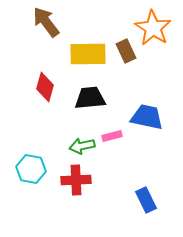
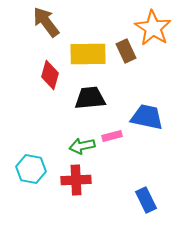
red diamond: moved 5 px right, 12 px up
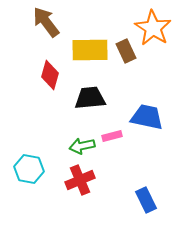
yellow rectangle: moved 2 px right, 4 px up
cyan hexagon: moved 2 px left
red cross: moved 4 px right; rotated 20 degrees counterclockwise
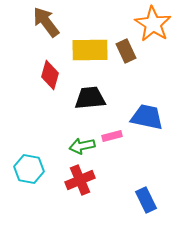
orange star: moved 4 px up
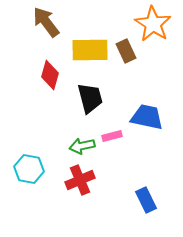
black trapezoid: rotated 80 degrees clockwise
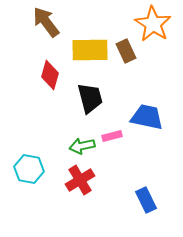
red cross: rotated 8 degrees counterclockwise
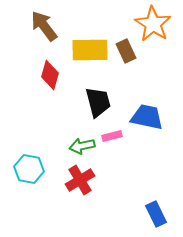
brown arrow: moved 2 px left, 4 px down
black trapezoid: moved 8 px right, 4 px down
blue rectangle: moved 10 px right, 14 px down
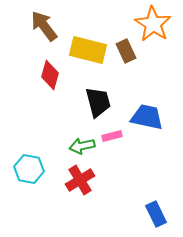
yellow rectangle: moved 2 px left; rotated 15 degrees clockwise
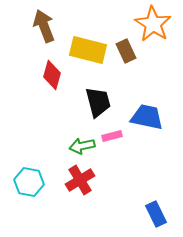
brown arrow: rotated 16 degrees clockwise
red diamond: moved 2 px right
cyan hexagon: moved 13 px down
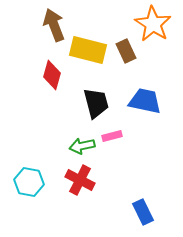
brown arrow: moved 10 px right, 1 px up
black trapezoid: moved 2 px left, 1 px down
blue trapezoid: moved 2 px left, 16 px up
red cross: rotated 32 degrees counterclockwise
blue rectangle: moved 13 px left, 2 px up
